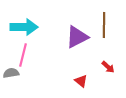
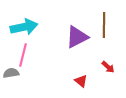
cyan arrow: rotated 12 degrees counterclockwise
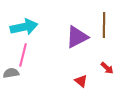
red arrow: moved 1 px left, 1 px down
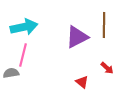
red triangle: moved 1 px right, 1 px down
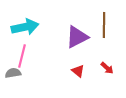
cyan arrow: moved 1 px right
pink line: moved 1 px left, 1 px down
gray semicircle: moved 2 px right
red triangle: moved 4 px left, 11 px up
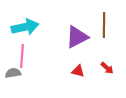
pink line: rotated 10 degrees counterclockwise
red triangle: rotated 24 degrees counterclockwise
